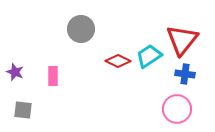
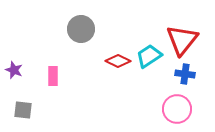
purple star: moved 1 px left, 2 px up
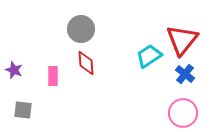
red diamond: moved 32 px left, 2 px down; rotated 60 degrees clockwise
blue cross: rotated 30 degrees clockwise
pink circle: moved 6 px right, 4 px down
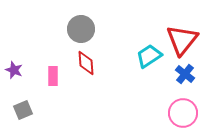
gray square: rotated 30 degrees counterclockwise
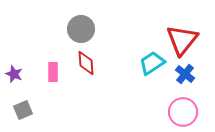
cyan trapezoid: moved 3 px right, 7 px down
purple star: moved 4 px down
pink rectangle: moved 4 px up
pink circle: moved 1 px up
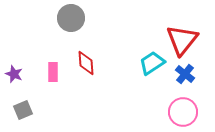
gray circle: moved 10 px left, 11 px up
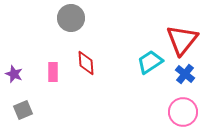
cyan trapezoid: moved 2 px left, 1 px up
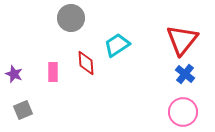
cyan trapezoid: moved 33 px left, 17 px up
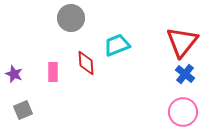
red triangle: moved 2 px down
cyan trapezoid: rotated 12 degrees clockwise
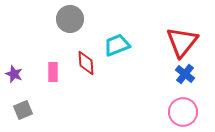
gray circle: moved 1 px left, 1 px down
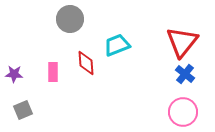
purple star: rotated 18 degrees counterclockwise
